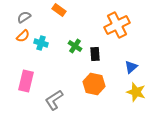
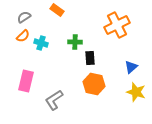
orange rectangle: moved 2 px left
green cross: moved 4 px up; rotated 32 degrees counterclockwise
black rectangle: moved 5 px left, 4 px down
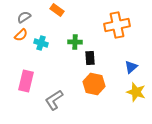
orange cross: rotated 15 degrees clockwise
orange semicircle: moved 2 px left, 1 px up
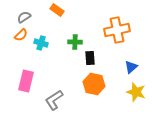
orange cross: moved 5 px down
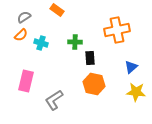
yellow star: rotated 12 degrees counterclockwise
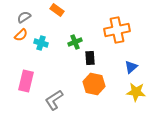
green cross: rotated 24 degrees counterclockwise
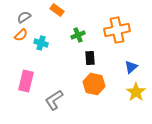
green cross: moved 3 px right, 7 px up
yellow star: rotated 30 degrees clockwise
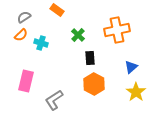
green cross: rotated 24 degrees counterclockwise
orange hexagon: rotated 15 degrees clockwise
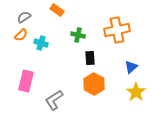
green cross: rotated 32 degrees counterclockwise
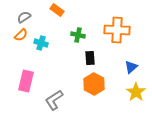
orange cross: rotated 15 degrees clockwise
